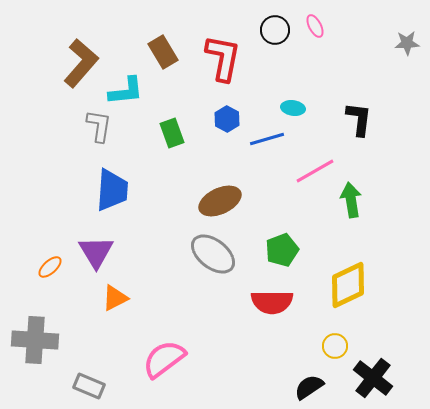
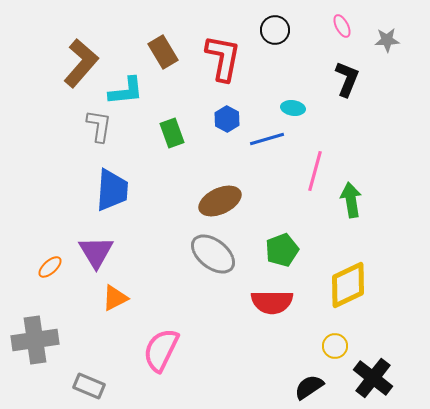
pink ellipse: moved 27 px right
gray star: moved 20 px left, 3 px up
black L-shape: moved 12 px left, 40 px up; rotated 15 degrees clockwise
pink line: rotated 45 degrees counterclockwise
gray cross: rotated 12 degrees counterclockwise
pink semicircle: moved 3 px left, 9 px up; rotated 27 degrees counterclockwise
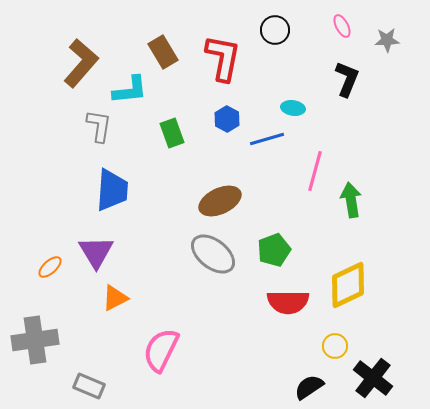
cyan L-shape: moved 4 px right, 1 px up
green pentagon: moved 8 px left
red semicircle: moved 16 px right
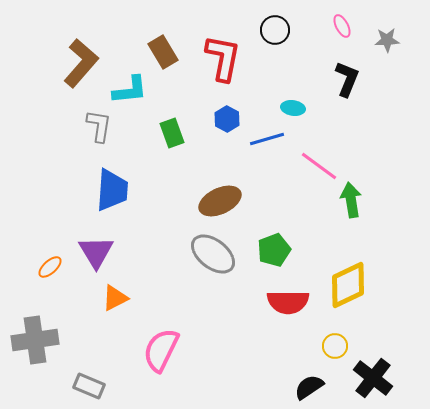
pink line: moved 4 px right, 5 px up; rotated 69 degrees counterclockwise
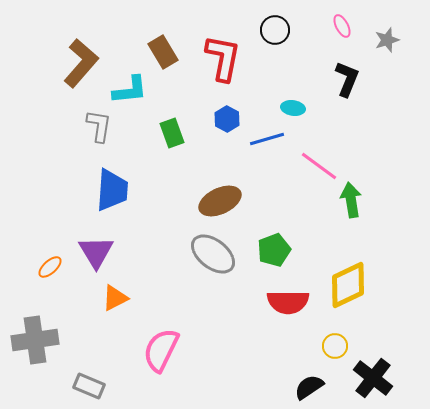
gray star: rotated 15 degrees counterclockwise
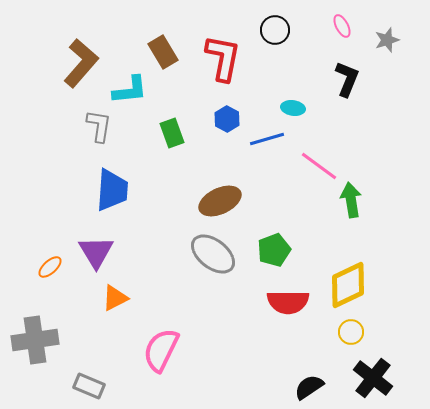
yellow circle: moved 16 px right, 14 px up
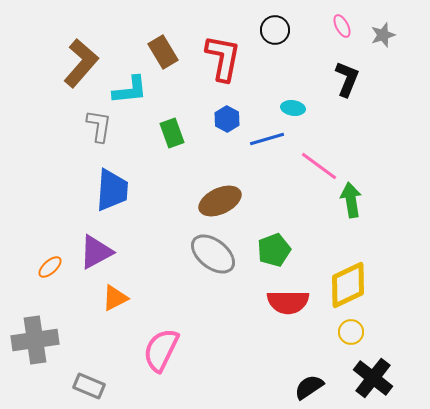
gray star: moved 4 px left, 5 px up
purple triangle: rotated 33 degrees clockwise
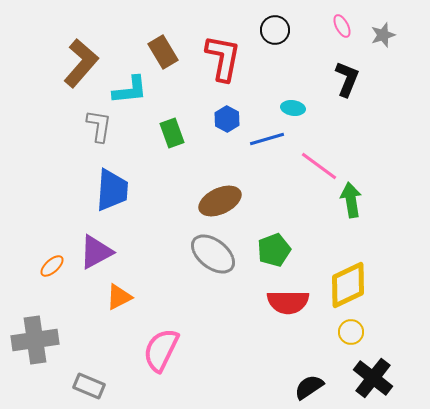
orange ellipse: moved 2 px right, 1 px up
orange triangle: moved 4 px right, 1 px up
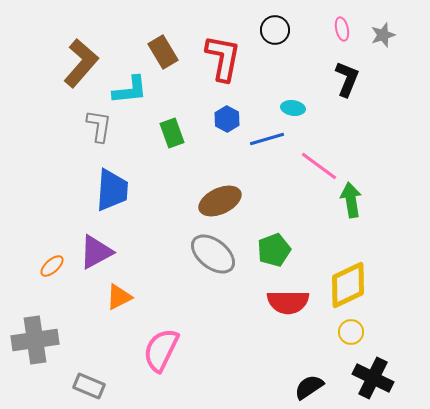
pink ellipse: moved 3 px down; rotated 15 degrees clockwise
black cross: rotated 12 degrees counterclockwise
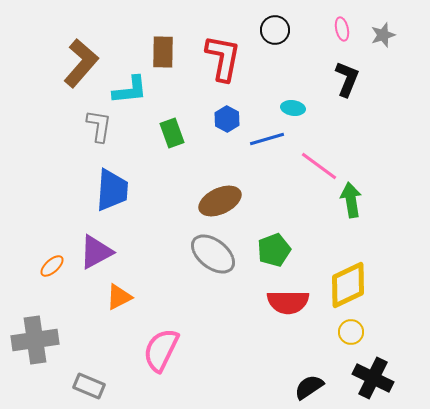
brown rectangle: rotated 32 degrees clockwise
